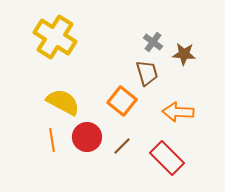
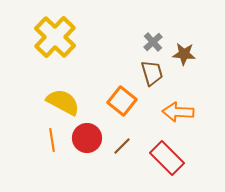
yellow cross: rotated 12 degrees clockwise
gray cross: rotated 12 degrees clockwise
brown trapezoid: moved 5 px right
red circle: moved 1 px down
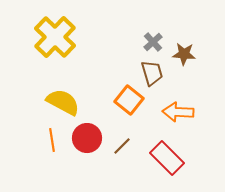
orange square: moved 7 px right, 1 px up
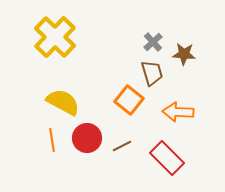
brown line: rotated 18 degrees clockwise
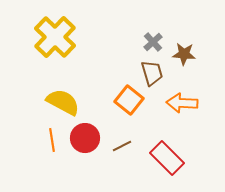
orange arrow: moved 4 px right, 9 px up
red circle: moved 2 px left
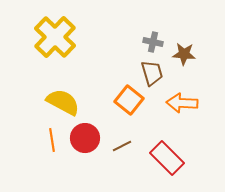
gray cross: rotated 36 degrees counterclockwise
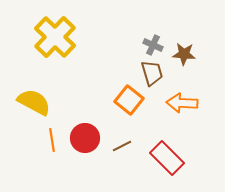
gray cross: moved 3 px down; rotated 12 degrees clockwise
yellow semicircle: moved 29 px left
